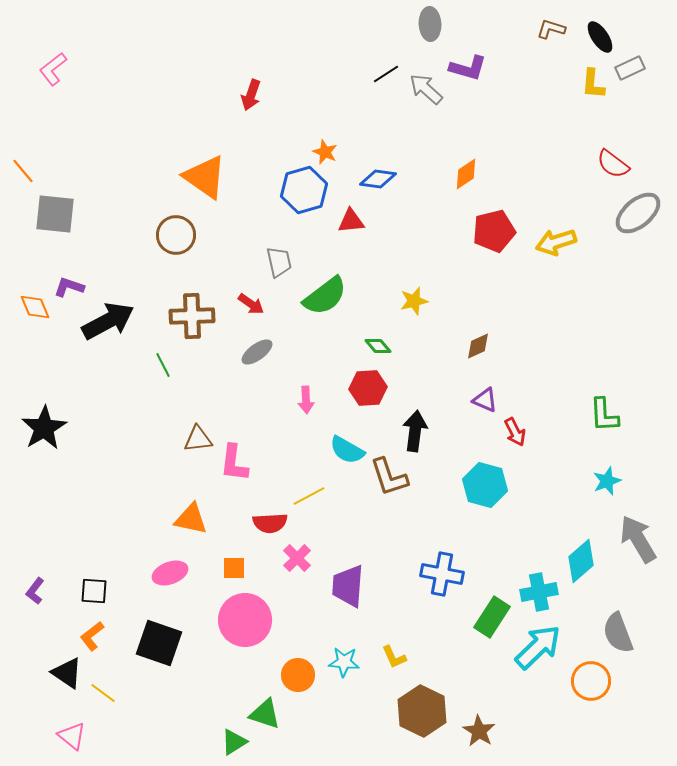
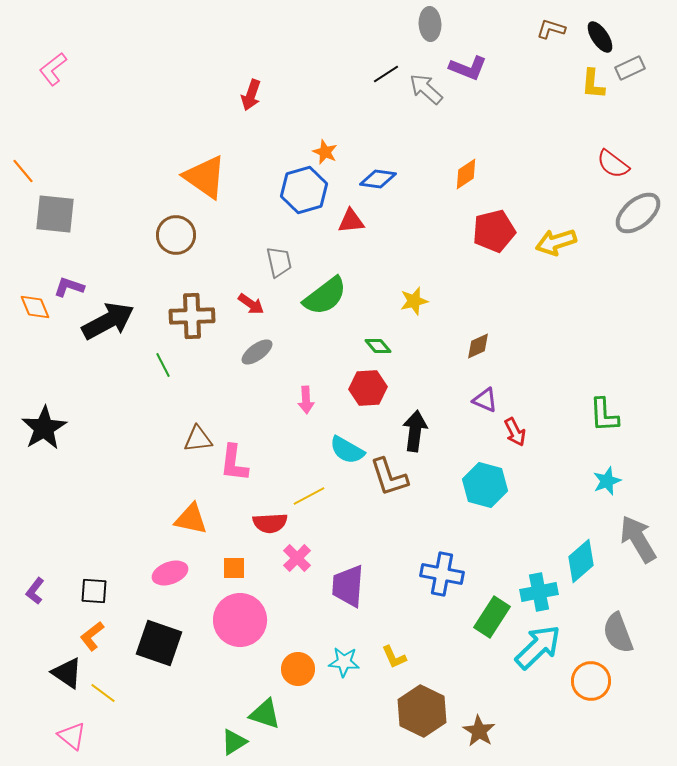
purple L-shape at (468, 68): rotated 6 degrees clockwise
pink circle at (245, 620): moved 5 px left
orange circle at (298, 675): moved 6 px up
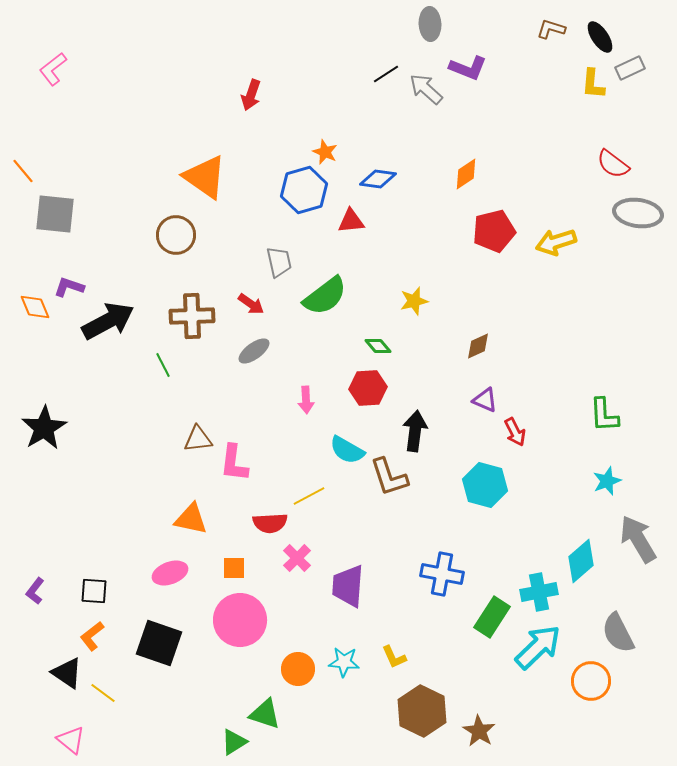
gray ellipse at (638, 213): rotated 48 degrees clockwise
gray ellipse at (257, 352): moved 3 px left, 1 px up
gray semicircle at (618, 633): rotated 6 degrees counterclockwise
pink triangle at (72, 736): moved 1 px left, 4 px down
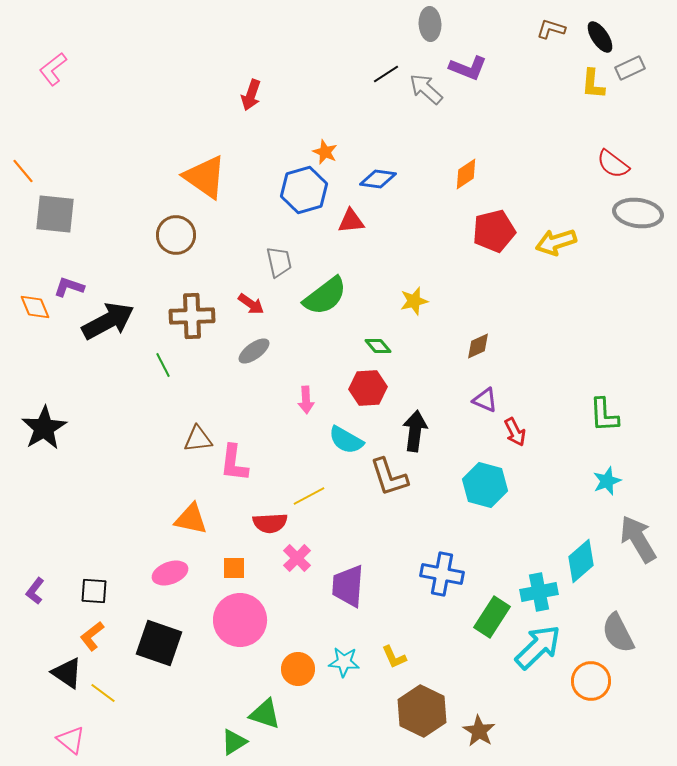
cyan semicircle at (347, 450): moved 1 px left, 10 px up
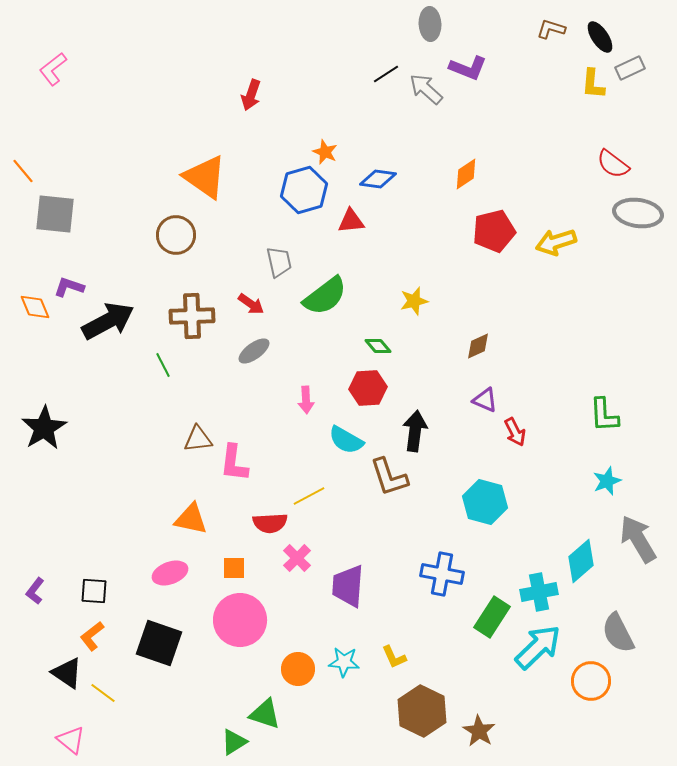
cyan hexagon at (485, 485): moved 17 px down
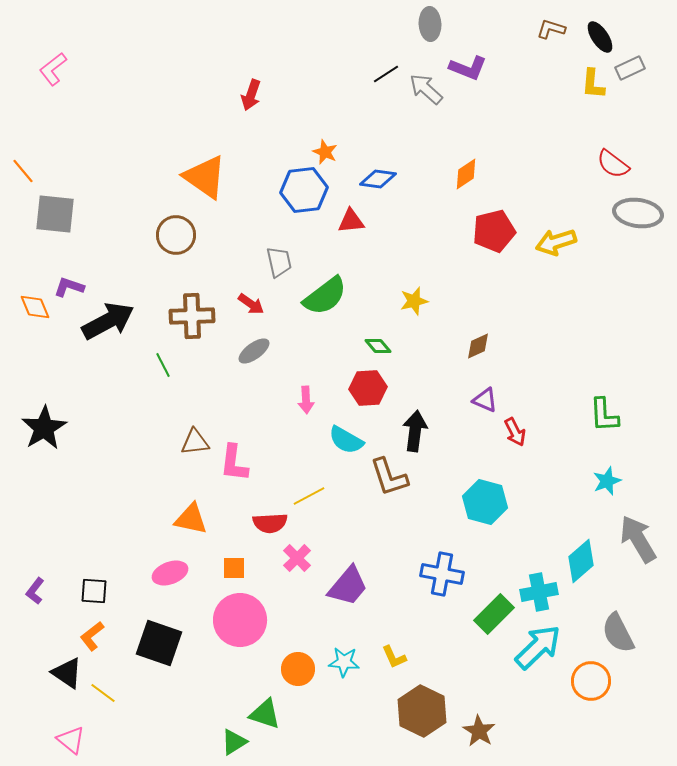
blue hexagon at (304, 190): rotated 9 degrees clockwise
brown triangle at (198, 439): moved 3 px left, 3 px down
purple trapezoid at (348, 586): rotated 144 degrees counterclockwise
green rectangle at (492, 617): moved 2 px right, 3 px up; rotated 12 degrees clockwise
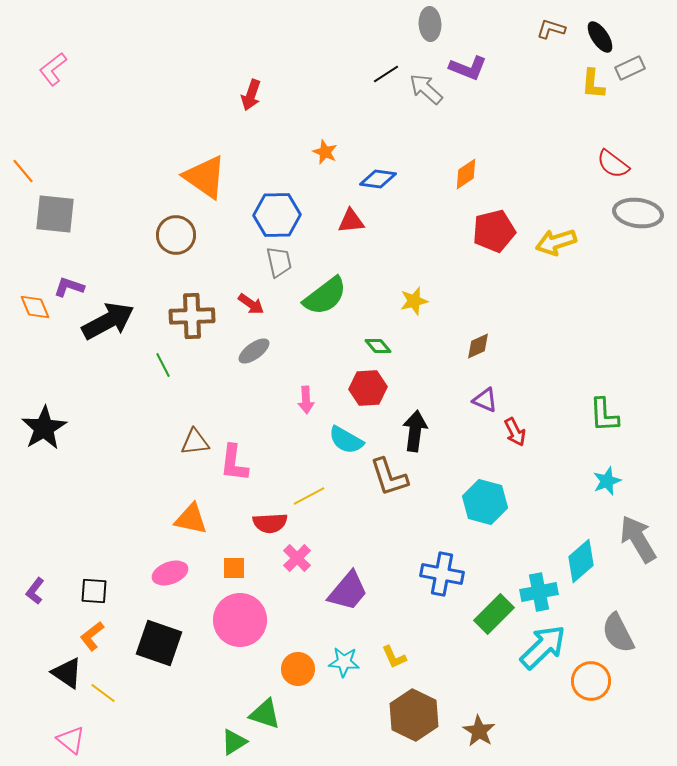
blue hexagon at (304, 190): moved 27 px left, 25 px down; rotated 6 degrees clockwise
purple trapezoid at (348, 586): moved 5 px down
cyan arrow at (538, 647): moved 5 px right
brown hexagon at (422, 711): moved 8 px left, 4 px down
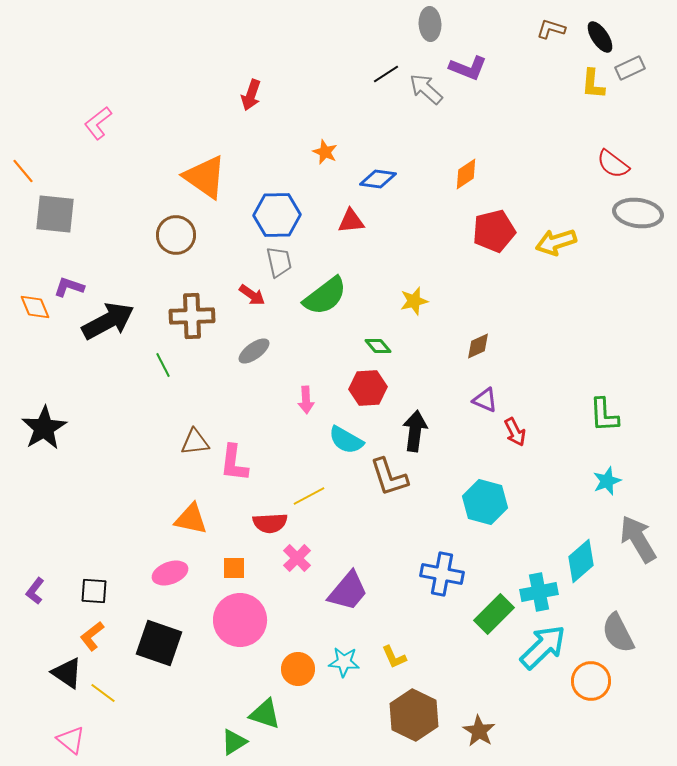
pink L-shape at (53, 69): moved 45 px right, 54 px down
red arrow at (251, 304): moved 1 px right, 9 px up
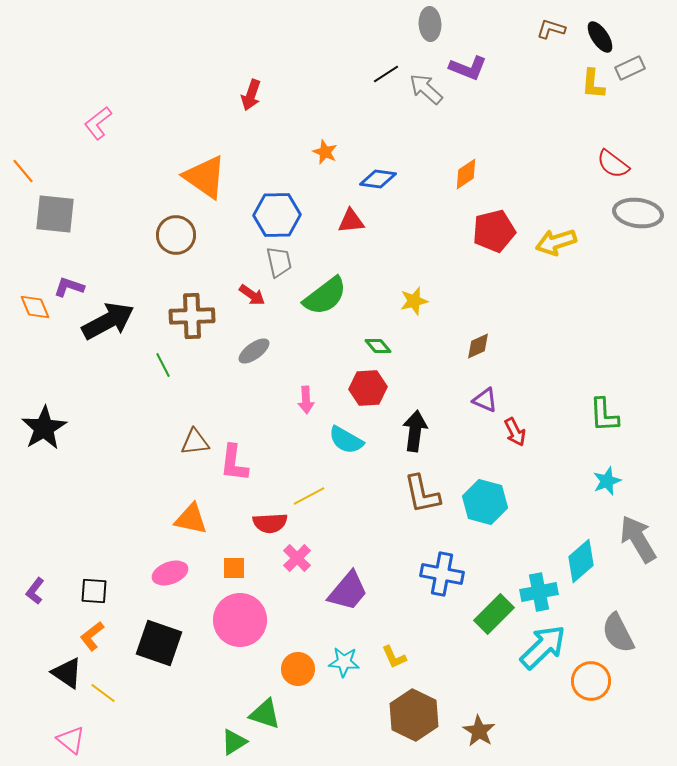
brown L-shape at (389, 477): moved 33 px right, 17 px down; rotated 6 degrees clockwise
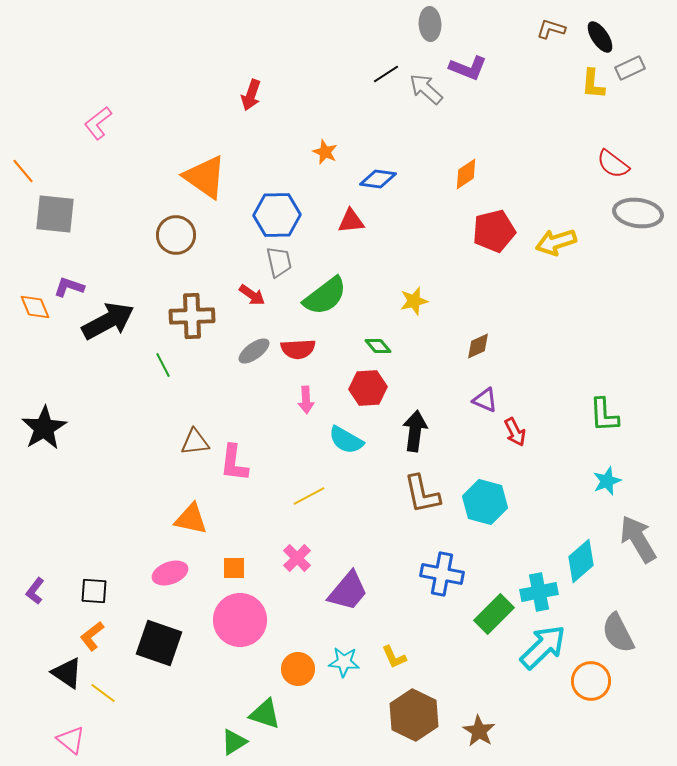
red semicircle at (270, 523): moved 28 px right, 174 px up
